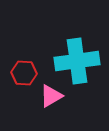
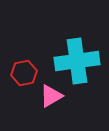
red hexagon: rotated 15 degrees counterclockwise
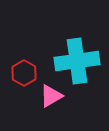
red hexagon: rotated 20 degrees counterclockwise
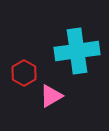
cyan cross: moved 10 px up
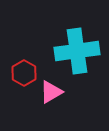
pink triangle: moved 4 px up
